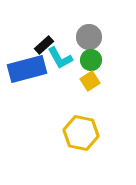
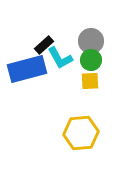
gray circle: moved 2 px right, 4 px down
yellow square: rotated 30 degrees clockwise
yellow hexagon: rotated 16 degrees counterclockwise
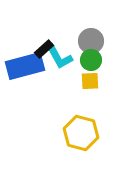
black rectangle: moved 4 px down
blue rectangle: moved 2 px left, 3 px up
yellow hexagon: rotated 20 degrees clockwise
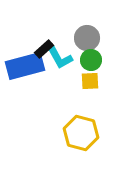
gray circle: moved 4 px left, 3 px up
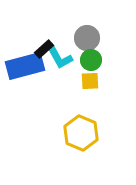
yellow hexagon: rotated 8 degrees clockwise
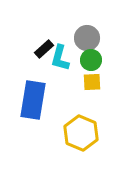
cyan L-shape: rotated 44 degrees clockwise
blue rectangle: moved 8 px right, 34 px down; rotated 66 degrees counterclockwise
yellow square: moved 2 px right, 1 px down
